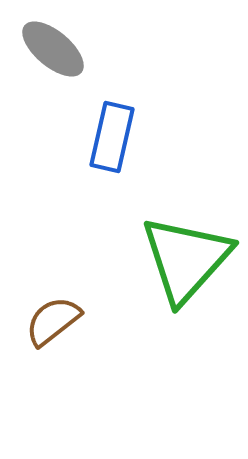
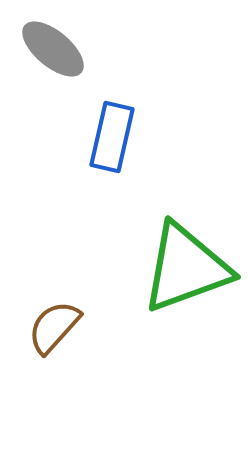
green triangle: moved 9 px down; rotated 28 degrees clockwise
brown semicircle: moved 1 px right, 6 px down; rotated 10 degrees counterclockwise
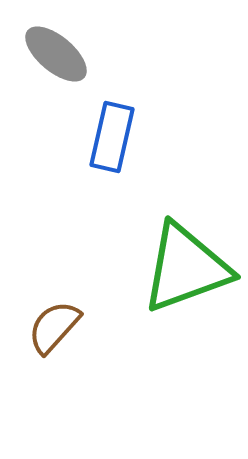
gray ellipse: moved 3 px right, 5 px down
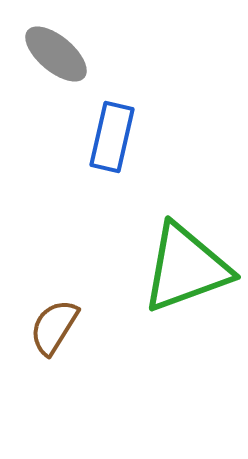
brown semicircle: rotated 10 degrees counterclockwise
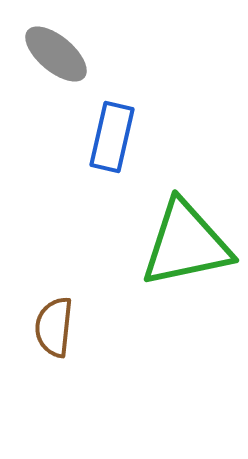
green triangle: moved 24 px up; rotated 8 degrees clockwise
brown semicircle: rotated 26 degrees counterclockwise
